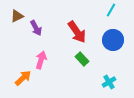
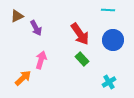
cyan line: moved 3 px left; rotated 64 degrees clockwise
red arrow: moved 3 px right, 2 px down
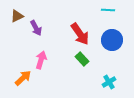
blue circle: moved 1 px left
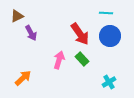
cyan line: moved 2 px left, 3 px down
purple arrow: moved 5 px left, 5 px down
blue circle: moved 2 px left, 4 px up
pink arrow: moved 18 px right
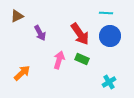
purple arrow: moved 9 px right
green rectangle: rotated 24 degrees counterclockwise
orange arrow: moved 1 px left, 5 px up
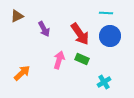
purple arrow: moved 4 px right, 4 px up
cyan cross: moved 5 px left
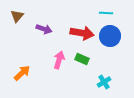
brown triangle: rotated 24 degrees counterclockwise
purple arrow: rotated 42 degrees counterclockwise
red arrow: moved 2 px right, 1 px up; rotated 45 degrees counterclockwise
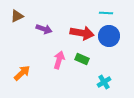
brown triangle: rotated 24 degrees clockwise
blue circle: moved 1 px left
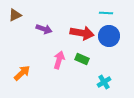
brown triangle: moved 2 px left, 1 px up
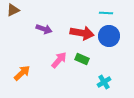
brown triangle: moved 2 px left, 5 px up
pink arrow: rotated 24 degrees clockwise
